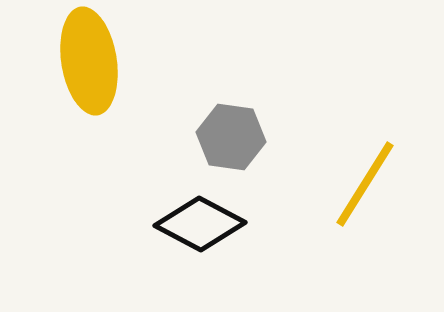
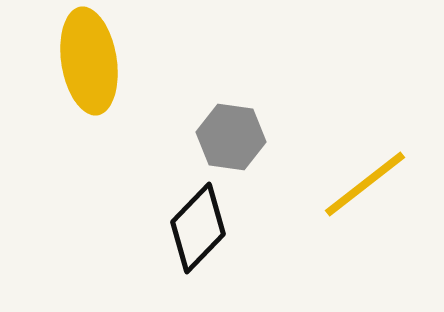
yellow line: rotated 20 degrees clockwise
black diamond: moved 2 px left, 4 px down; rotated 74 degrees counterclockwise
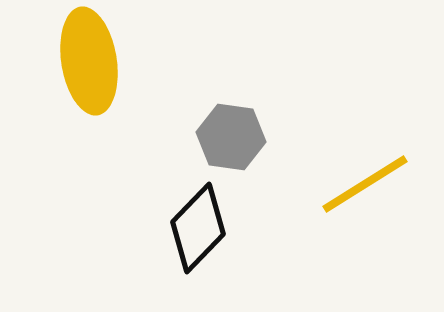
yellow line: rotated 6 degrees clockwise
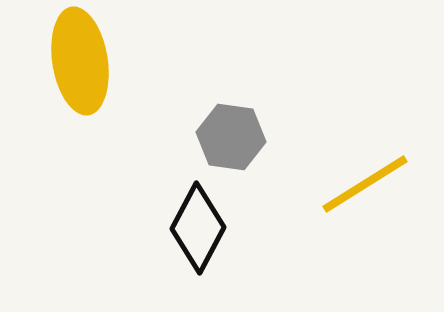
yellow ellipse: moved 9 px left
black diamond: rotated 16 degrees counterclockwise
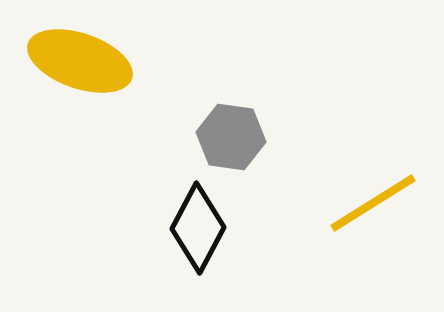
yellow ellipse: rotated 62 degrees counterclockwise
yellow line: moved 8 px right, 19 px down
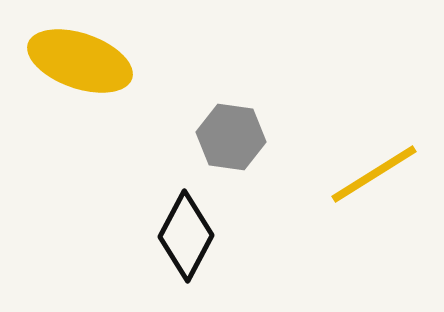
yellow line: moved 1 px right, 29 px up
black diamond: moved 12 px left, 8 px down
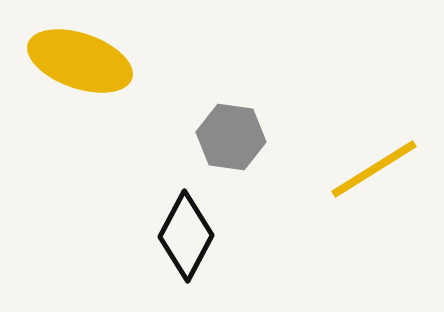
yellow line: moved 5 px up
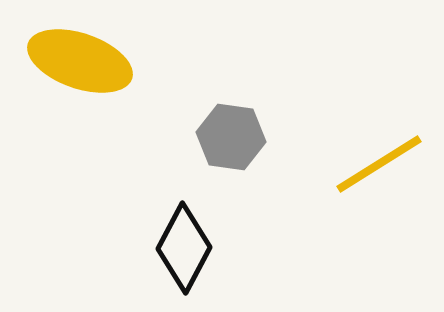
yellow line: moved 5 px right, 5 px up
black diamond: moved 2 px left, 12 px down
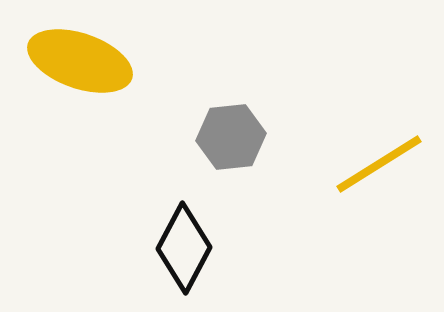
gray hexagon: rotated 14 degrees counterclockwise
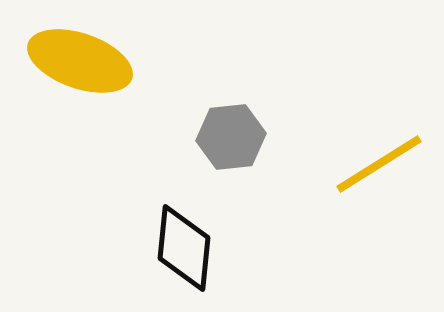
black diamond: rotated 22 degrees counterclockwise
